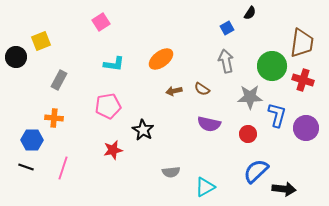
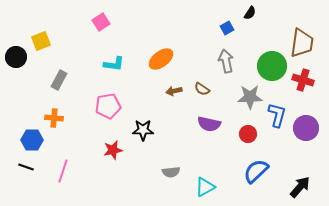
black star: rotated 30 degrees counterclockwise
pink line: moved 3 px down
black arrow: moved 16 px right, 2 px up; rotated 55 degrees counterclockwise
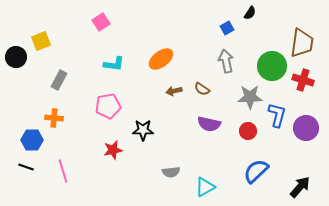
red circle: moved 3 px up
pink line: rotated 35 degrees counterclockwise
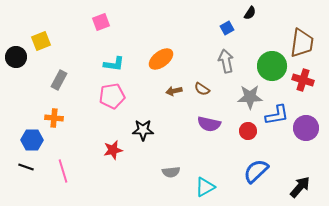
pink square: rotated 12 degrees clockwise
pink pentagon: moved 4 px right, 10 px up
blue L-shape: rotated 65 degrees clockwise
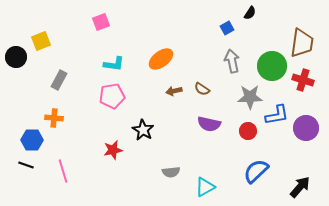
gray arrow: moved 6 px right
black star: rotated 30 degrees clockwise
black line: moved 2 px up
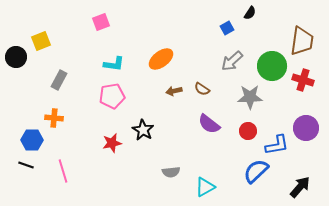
brown trapezoid: moved 2 px up
gray arrow: rotated 120 degrees counterclockwise
blue L-shape: moved 30 px down
purple semicircle: rotated 25 degrees clockwise
red star: moved 1 px left, 7 px up
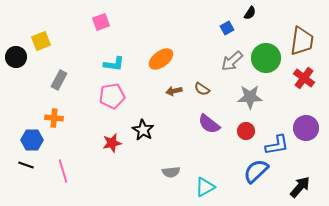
green circle: moved 6 px left, 8 px up
red cross: moved 1 px right, 2 px up; rotated 20 degrees clockwise
red circle: moved 2 px left
